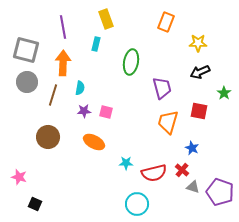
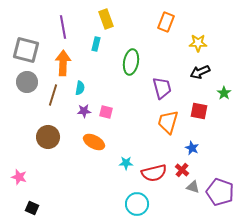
black square: moved 3 px left, 4 px down
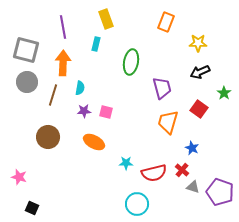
red square: moved 2 px up; rotated 24 degrees clockwise
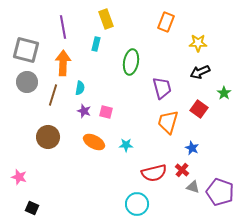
purple star: rotated 24 degrees clockwise
cyan star: moved 18 px up
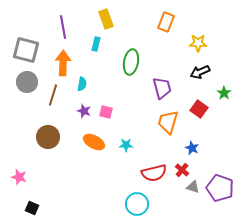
cyan semicircle: moved 2 px right, 4 px up
purple pentagon: moved 4 px up
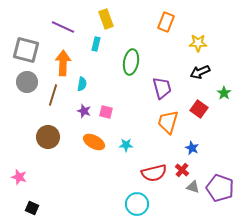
purple line: rotated 55 degrees counterclockwise
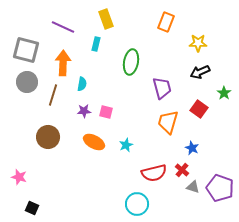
purple star: rotated 24 degrees counterclockwise
cyan star: rotated 24 degrees counterclockwise
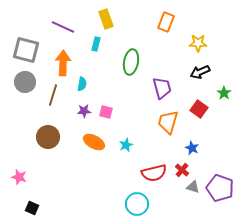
gray circle: moved 2 px left
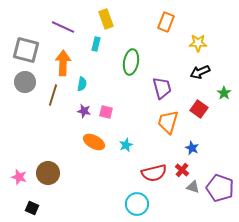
purple star: rotated 16 degrees clockwise
brown circle: moved 36 px down
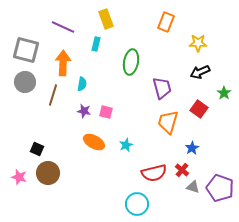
blue star: rotated 16 degrees clockwise
black square: moved 5 px right, 59 px up
